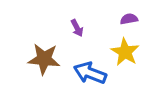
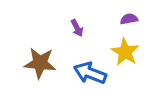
brown star: moved 4 px left, 4 px down
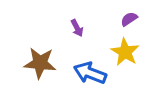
purple semicircle: rotated 24 degrees counterclockwise
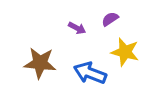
purple semicircle: moved 19 px left
purple arrow: rotated 36 degrees counterclockwise
yellow star: rotated 16 degrees counterclockwise
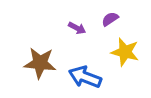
blue arrow: moved 5 px left, 4 px down
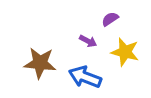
purple arrow: moved 11 px right, 13 px down
